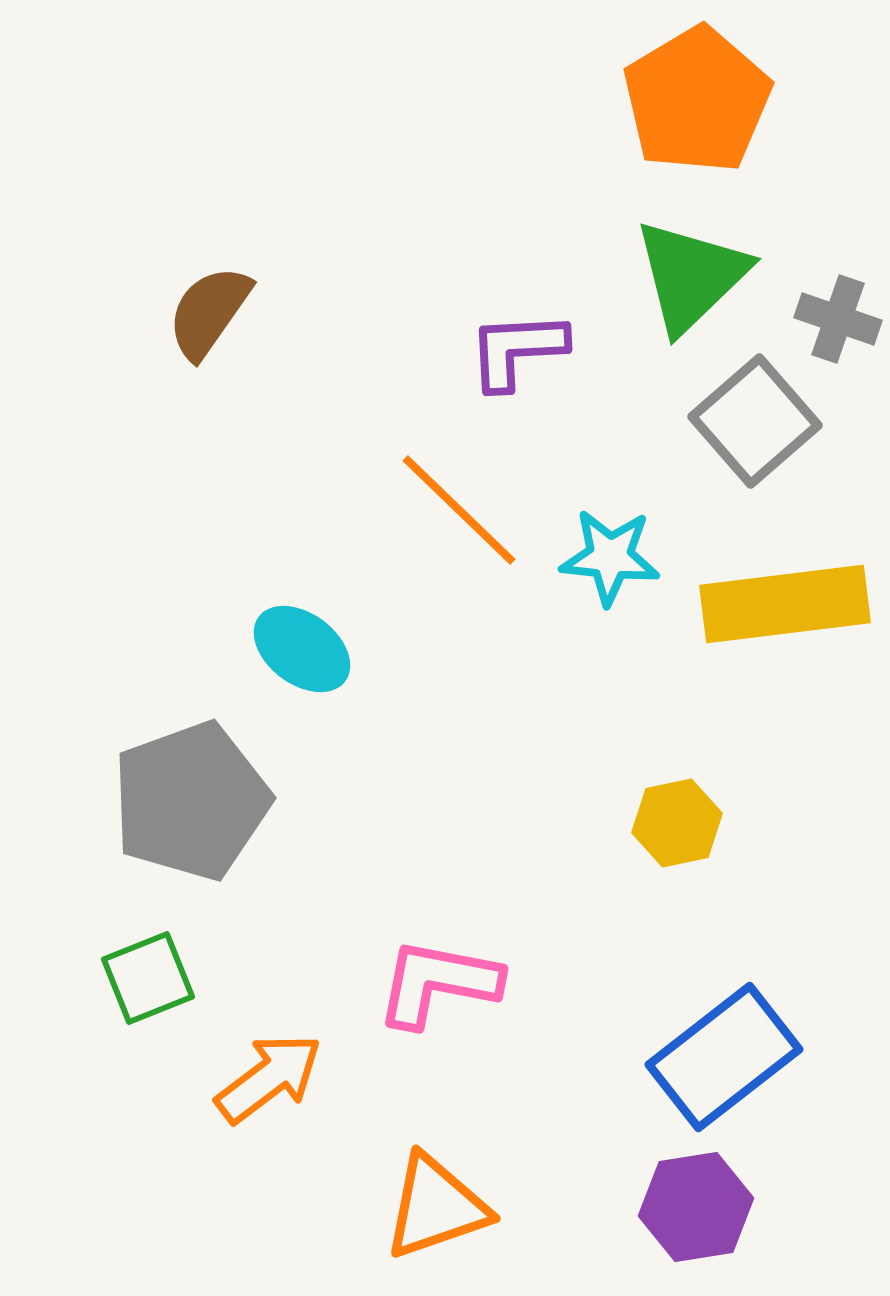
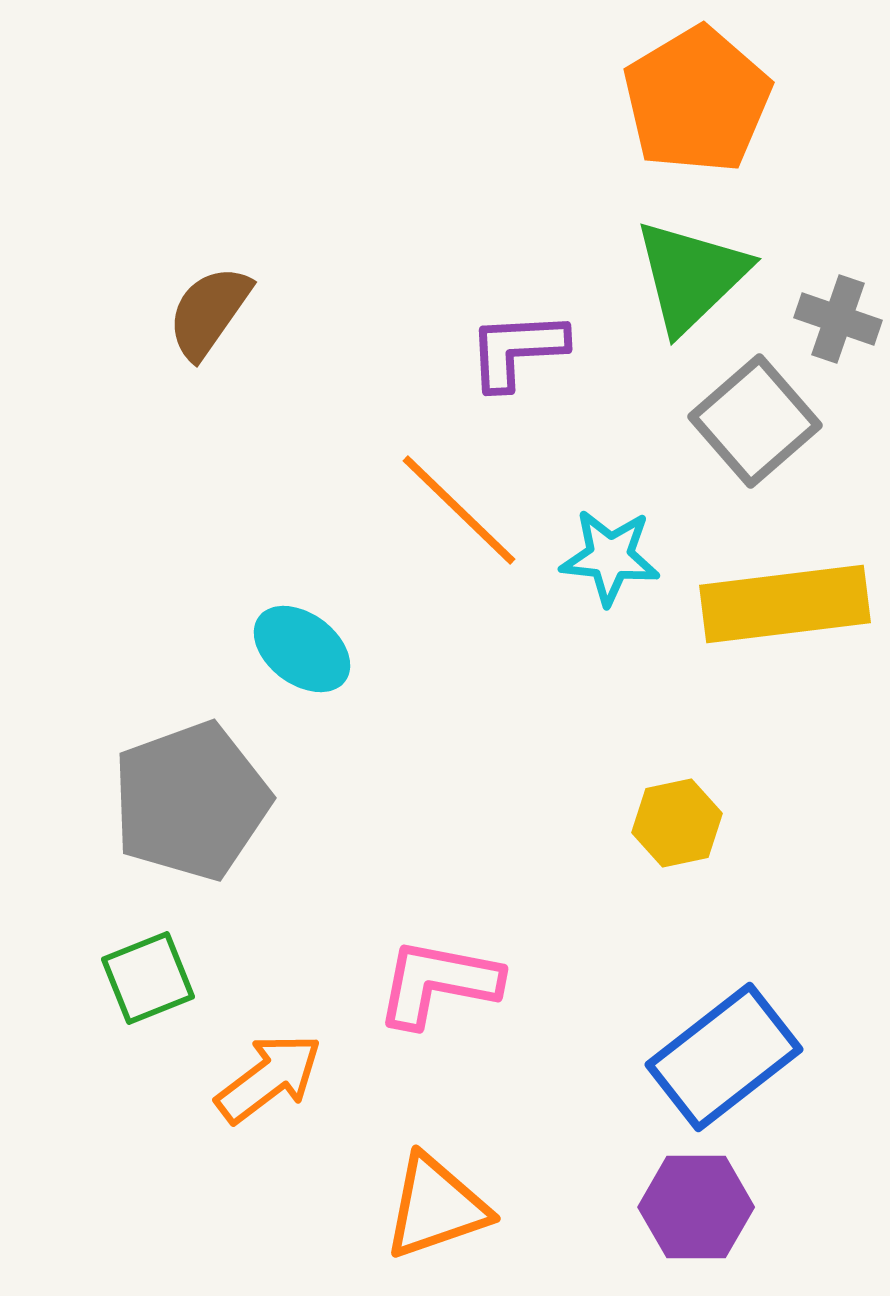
purple hexagon: rotated 9 degrees clockwise
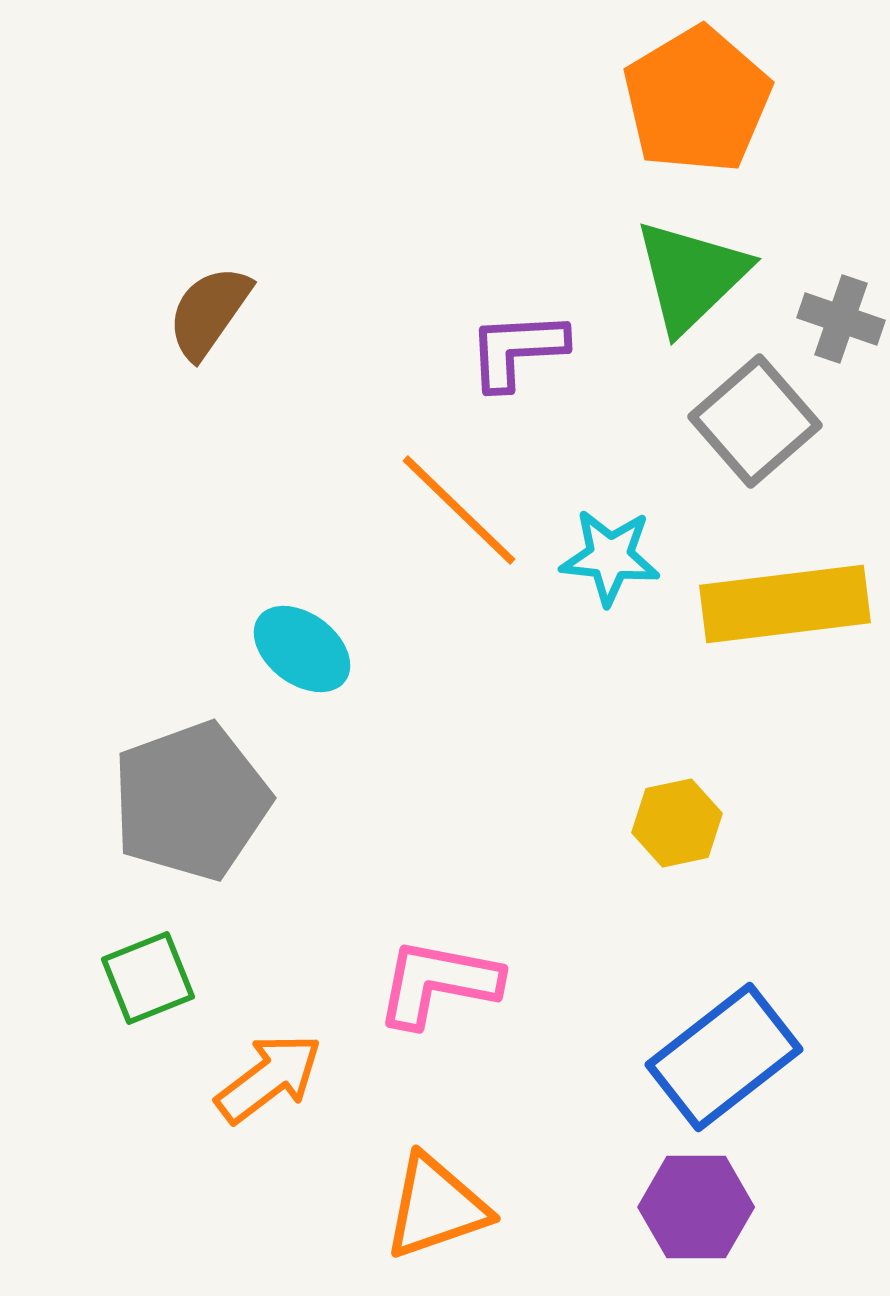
gray cross: moved 3 px right
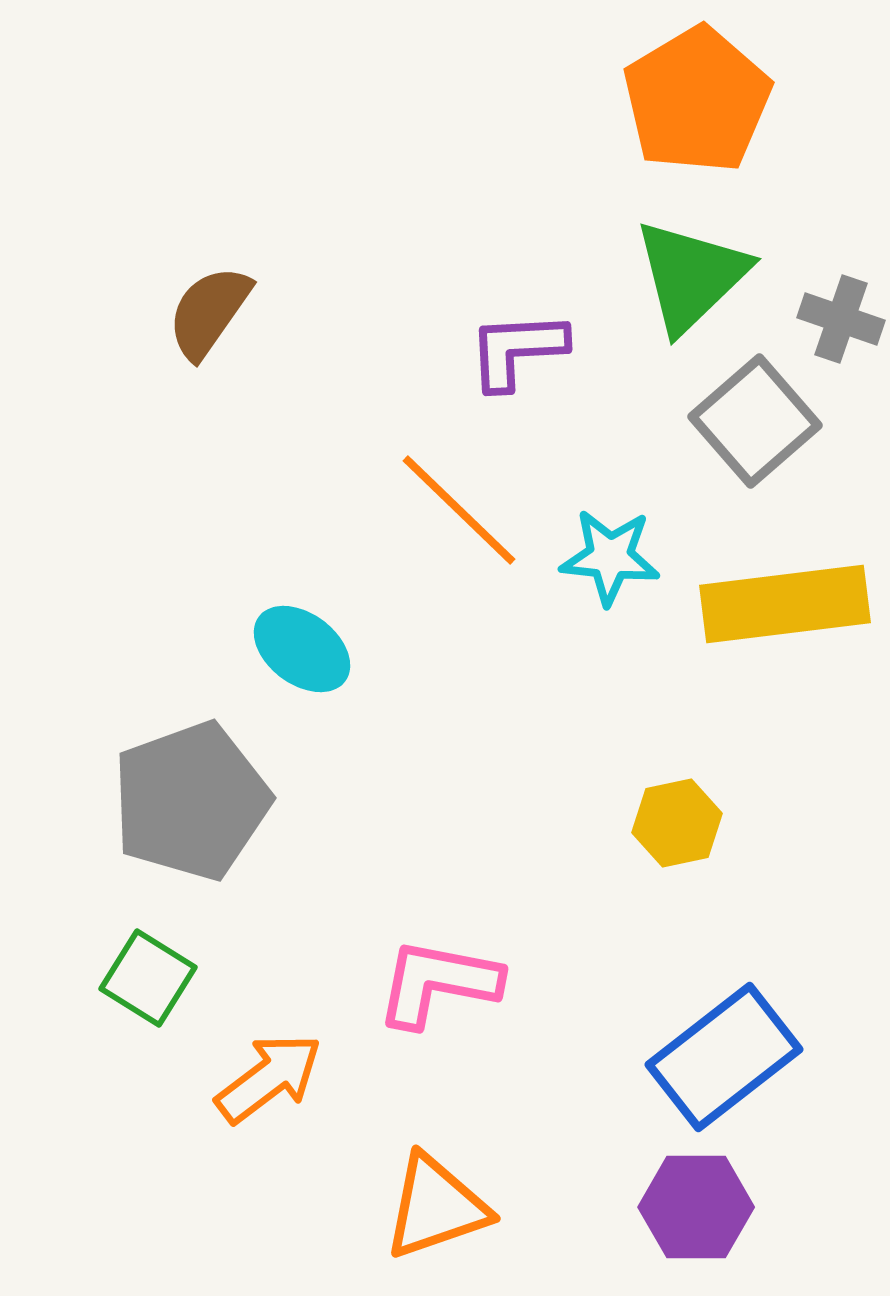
green square: rotated 36 degrees counterclockwise
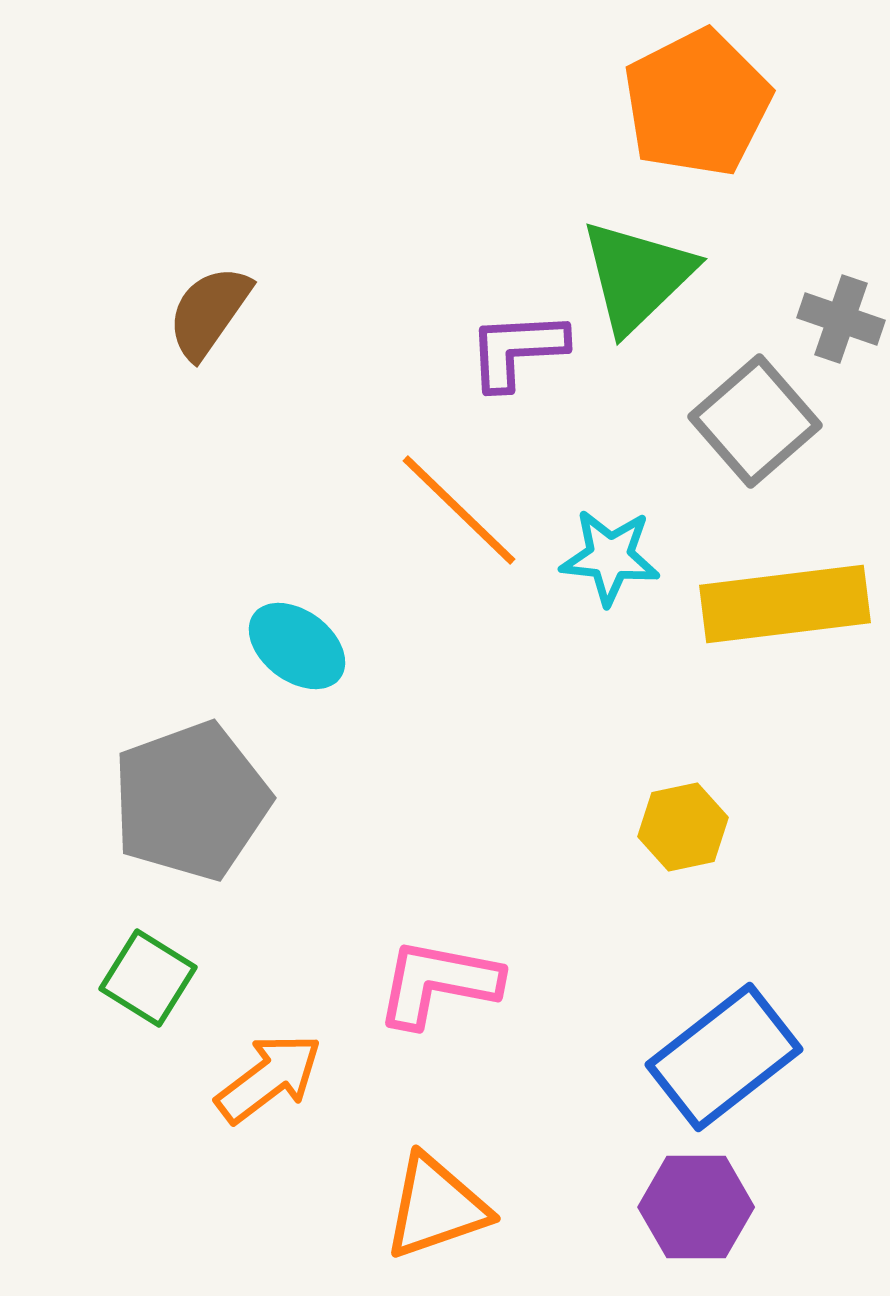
orange pentagon: moved 3 px down; rotated 4 degrees clockwise
green triangle: moved 54 px left
cyan ellipse: moved 5 px left, 3 px up
yellow hexagon: moved 6 px right, 4 px down
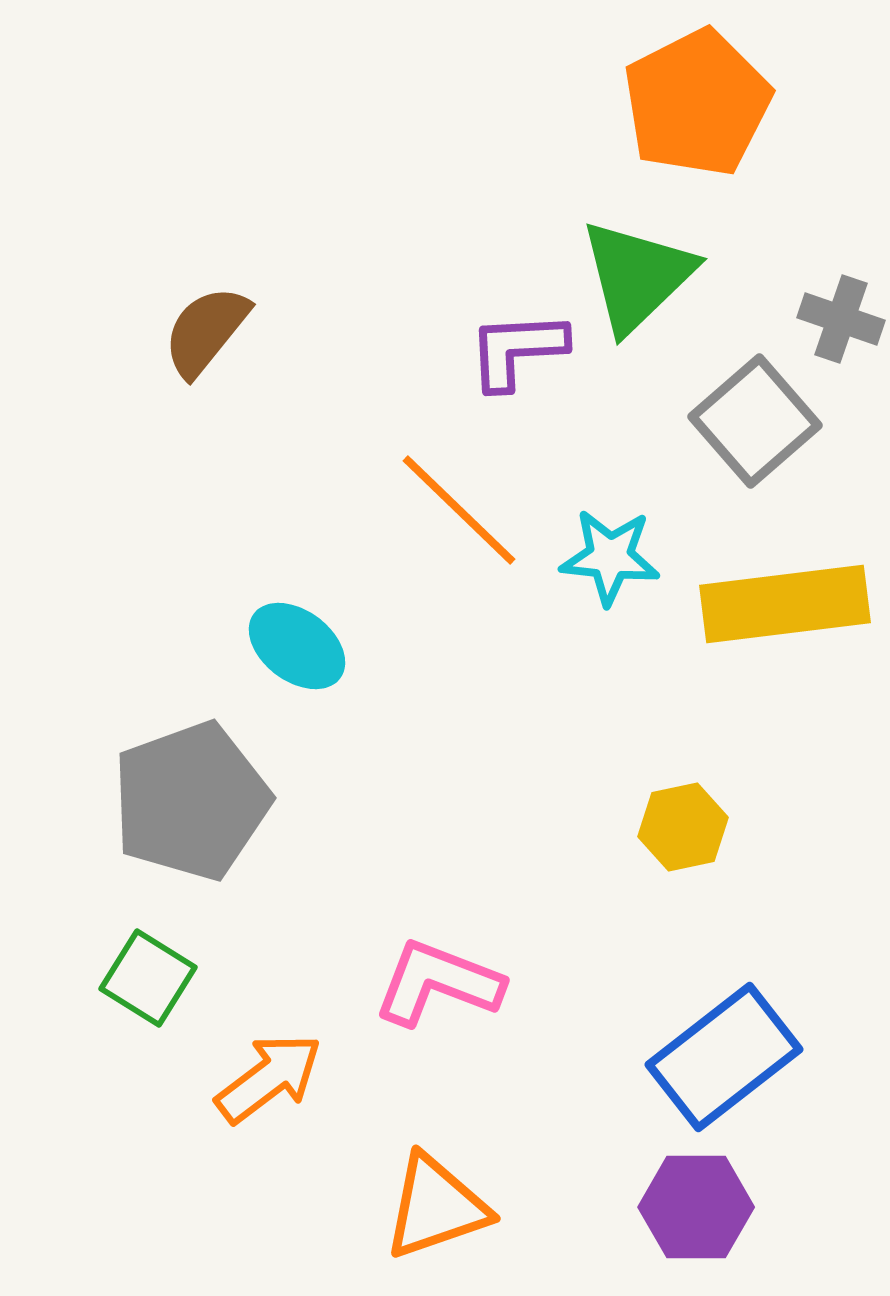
brown semicircle: moved 3 px left, 19 px down; rotated 4 degrees clockwise
pink L-shape: rotated 10 degrees clockwise
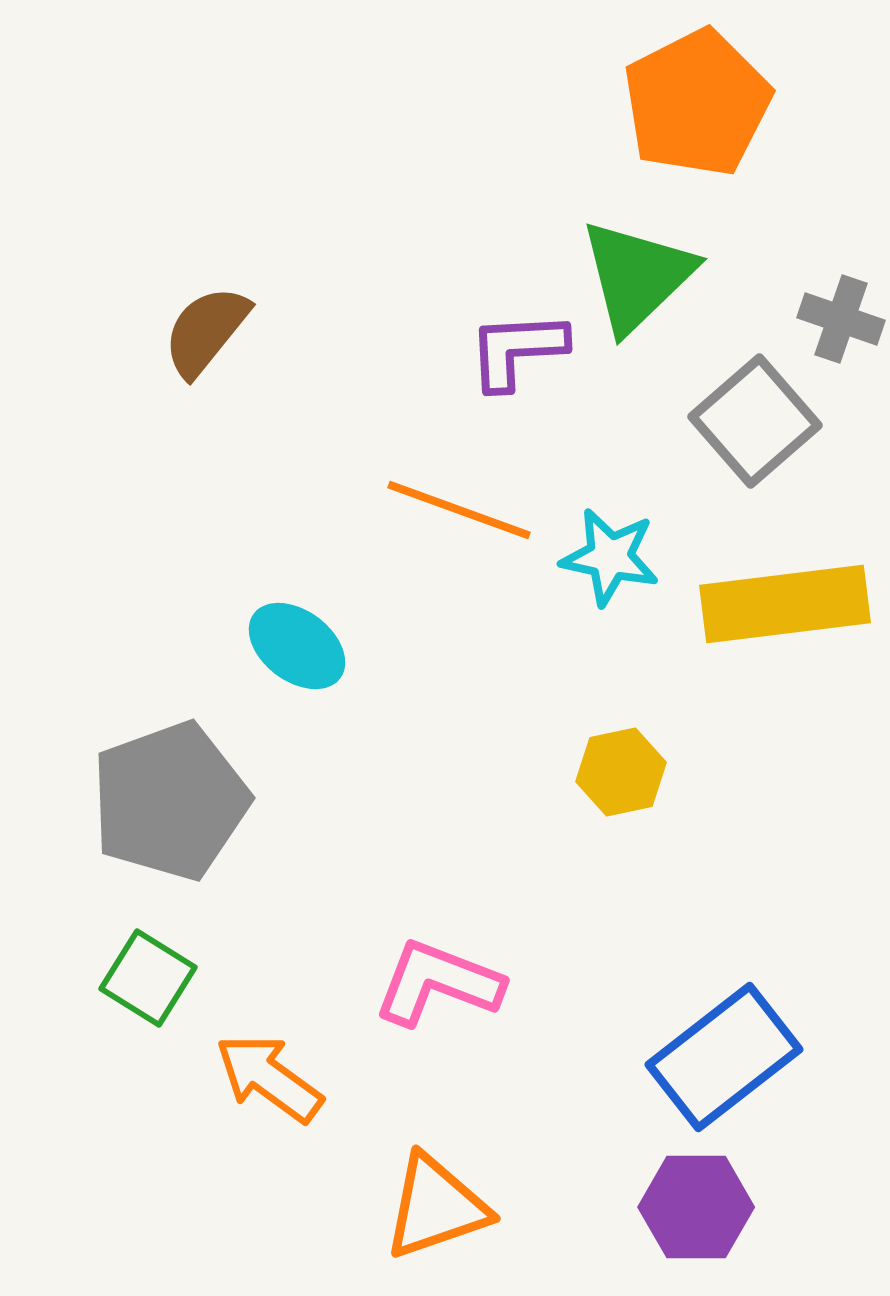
orange line: rotated 24 degrees counterclockwise
cyan star: rotated 6 degrees clockwise
gray pentagon: moved 21 px left
yellow hexagon: moved 62 px left, 55 px up
orange arrow: rotated 107 degrees counterclockwise
